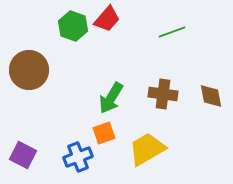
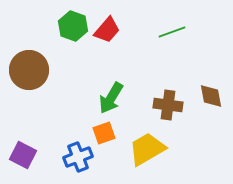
red trapezoid: moved 11 px down
brown cross: moved 5 px right, 11 px down
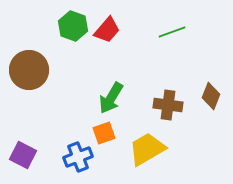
brown diamond: rotated 32 degrees clockwise
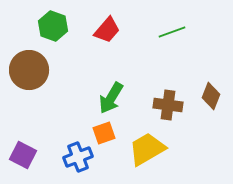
green hexagon: moved 20 px left
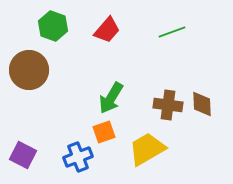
brown diamond: moved 9 px left, 8 px down; rotated 24 degrees counterclockwise
orange square: moved 1 px up
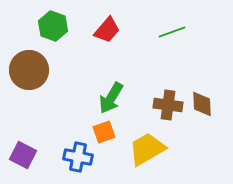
blue cross: rotated 32 degrees clockwise
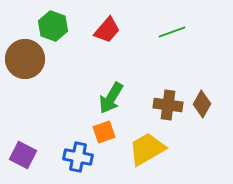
brown circle: moved 4 px left, 11 px up
brown diamond: rotated 32 degrees clockwise
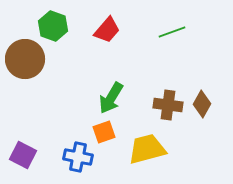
yellow trapezoid: rotated 15 degrees clockwise
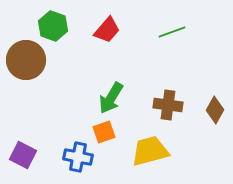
brown circle: moved 1 px right, 1 px down
brown diamond: moved 13 px right, 6 px down
yellow trapezoid: moved 3 px right, 2 px down
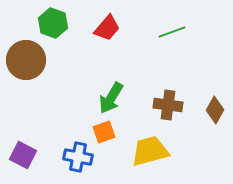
green hexagon: moved 3 px up
red trapezoid: moved 2 px up
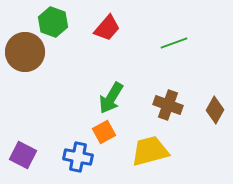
green hexagon: moved 1 px up
green line: moved 2 px right, 11 px down
brown circle: moved 1 px left, 8 px up
brown cross: rotated 12 degrees clockwise
orange square: rotated 10 degrees counterclockwise
